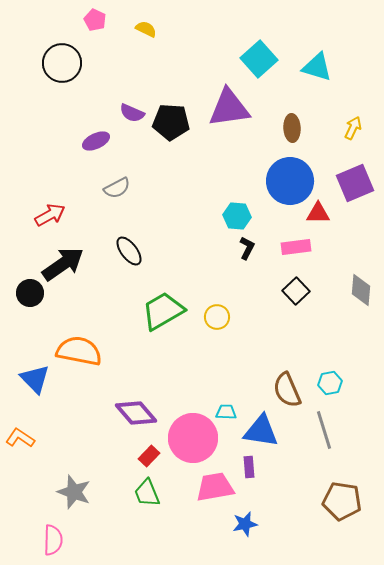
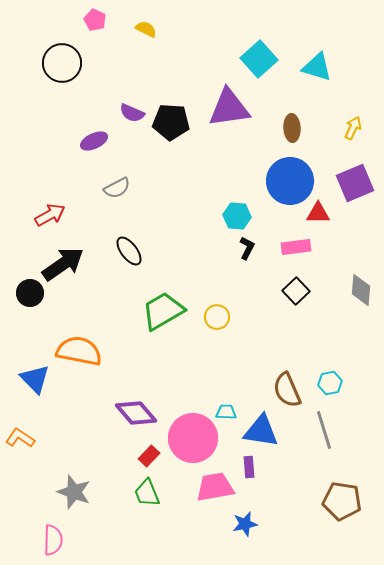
purple ellipse at (96, 141): moved 2 px left
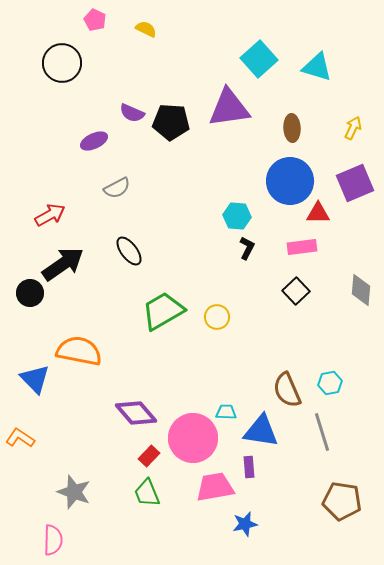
pink rectangle at (296, 247): moved 6 px right
gray line at (324, 430): moved 2 px left, 2 px down
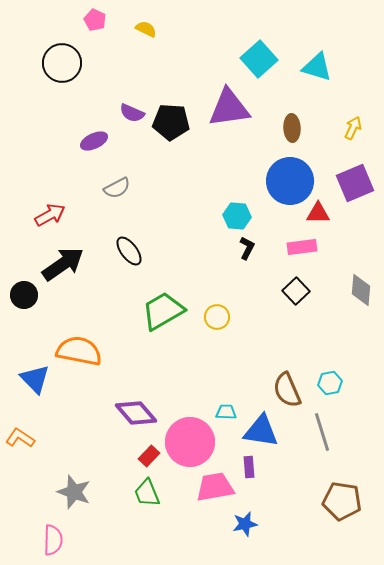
black circle at (30, 293): moved 6 px left, 2 px down
pink circle at (193, 438): moved 3 px left, 4 px down
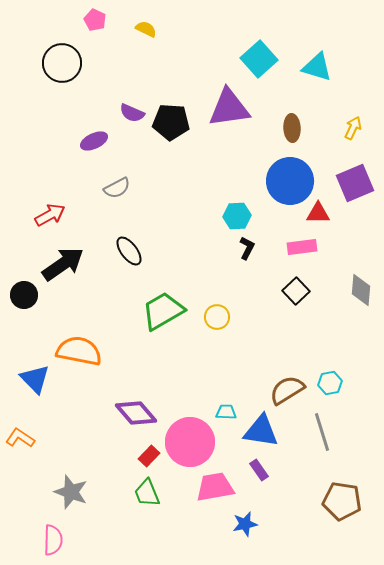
cyan hexagon at (237, 216): rotated 8 degrees counterclockwise
brown semicircle at (287, 390): rotated 81 degrees clockwise
purple rectangle at (249, 467): moved 10 px right, 3 px down; rotated 30 degrees counterclockwise
gray star at (74, 492): moved 3 px left
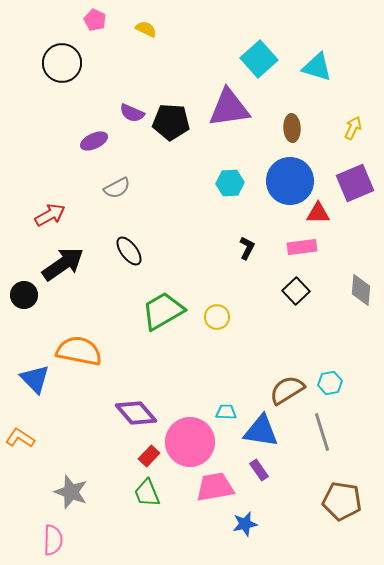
cyan hexagon at (237, 216): moved 7 px left, 33 px up
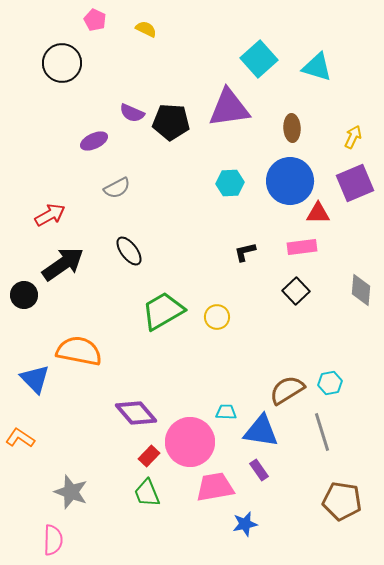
yellow arrow at (353, 128): moved 9 px down
black L-shape at (247, 248): moved 2 px left, 4 px down; rotated 130 degrees counterclockwise
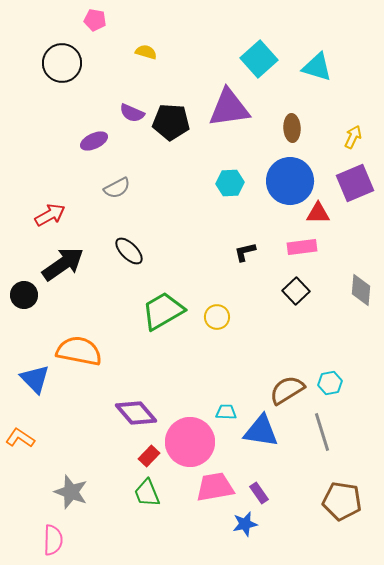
pink pentagon at (95, 20): rotated 15 degrees counterclockwise
yellow semicircle at (146, 29): moved 23 px down; rotated 10 degrees counterclockwise
black ellipse at (129, 251): rotated 8 degrees counterclockwise
purple rectangle at (259, 470): moved 23 px down
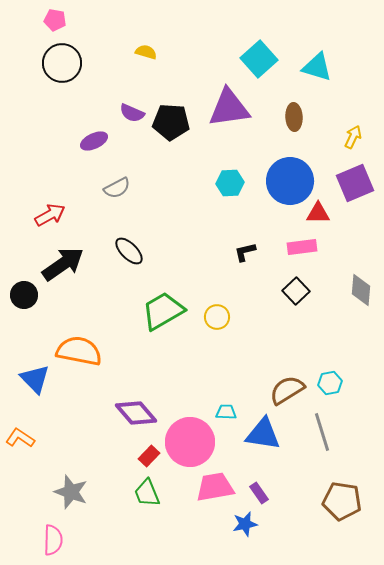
pink pentagon at (95, 20): moved 40 px left
brown ellipse at (292, 128): moved 2 px right, 11 px up
blue triangle at (261, 431): moved 2 px right, 3 px down
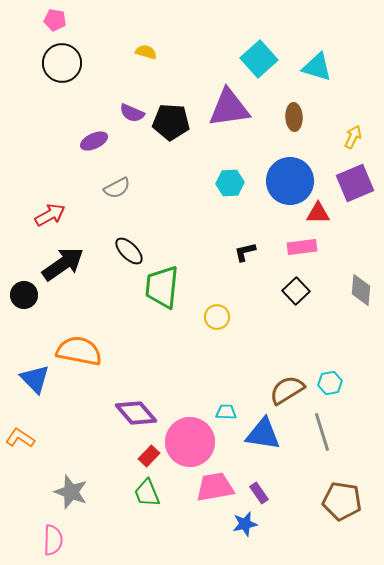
green trapezoid at (163, 311): moved 1 px left, 24 px up; rotated 54 degrees counterclockwise
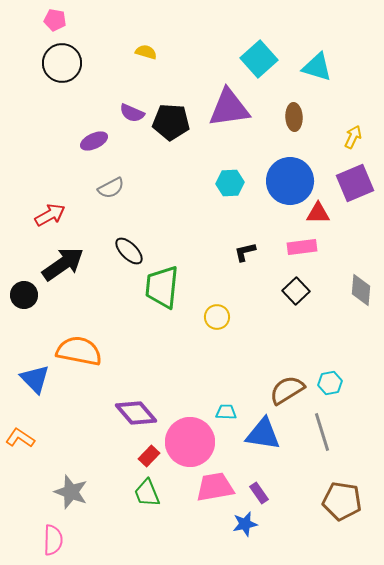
gray semicircle at (117, 188): moved 6 px left
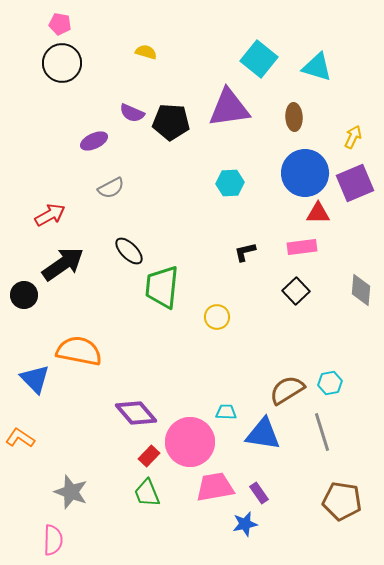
pink pentagon at (55, 20): moved 5 px right, 4 px down
cyan square at (259, 59): rotated 9 degrees counterclockwise
blue circle at (290, 181): moved 15 px right, 8 px up
